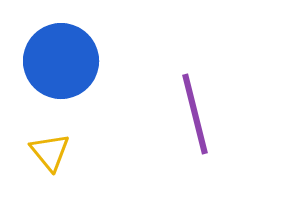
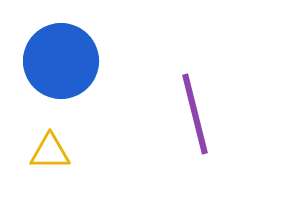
yellow triangle: rotated 51 degrees counterclockwise
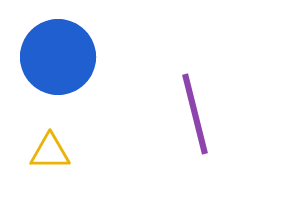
blue circle: moved 3 px left, 4 px up
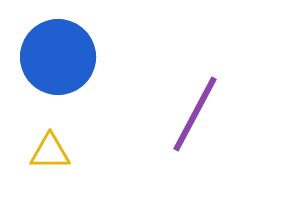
purple line: rotated 42 degrees clockwise
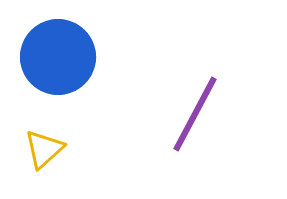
yellow triangle: moved 6 px left, 3 px up; rotated 42 degrees counterclockwise
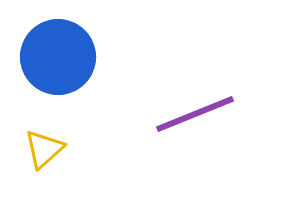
purple line: rotated 40 degrees clockwise
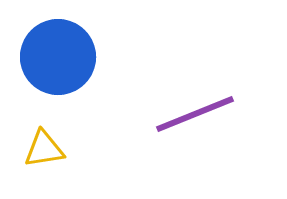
yellow triangle: rotated 33 degrees clockwise
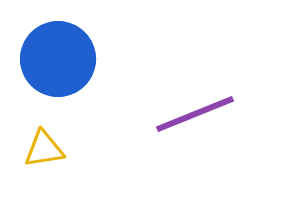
blue circle: moved 2 px down
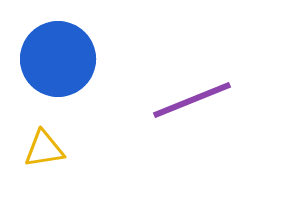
purple line: moved 3 px left, 14 px up
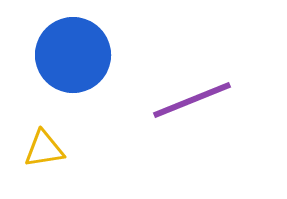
blue circle: moved 15 px right, 4 px up
